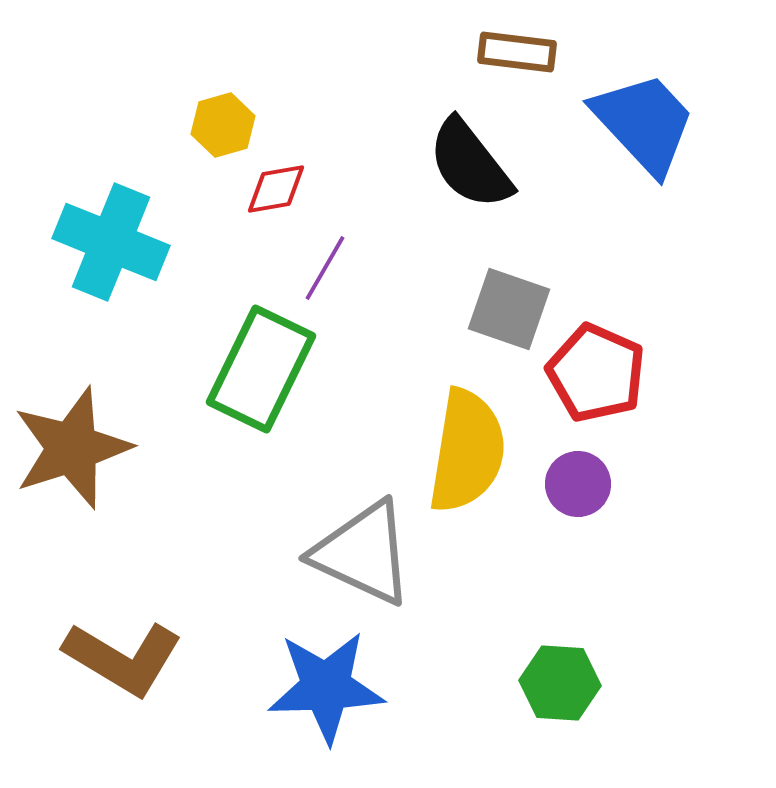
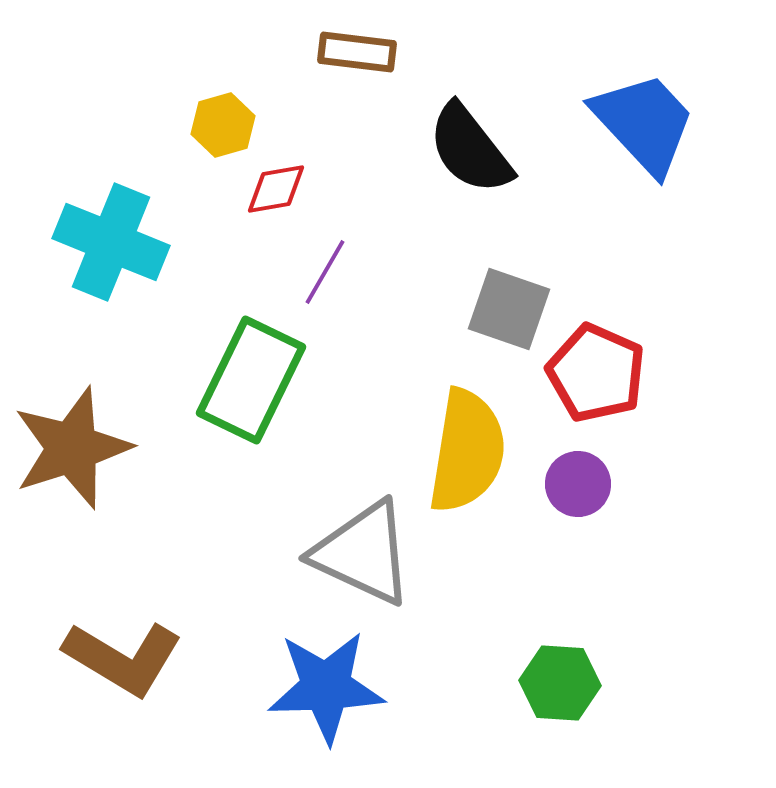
brown rectangle: moved 160 px left
black semicircle: moved 15 px up
purple line: moved 4 px down
green rectangle: moved 10 px left, 11 px down
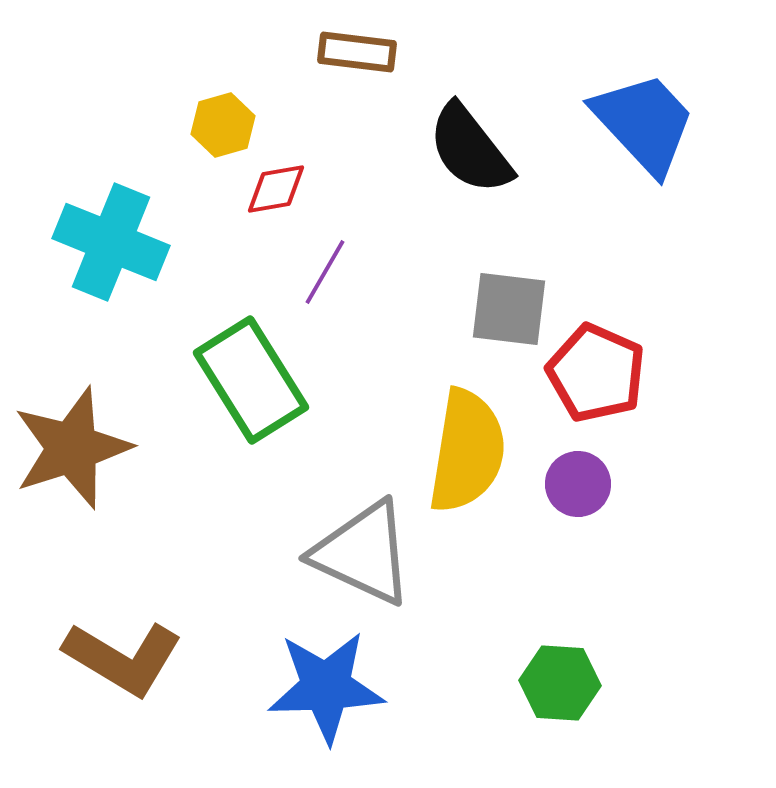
gray square: rotated 12 degrees counterclockwise
green rectangle: rotated 58 degrees counterclockwise
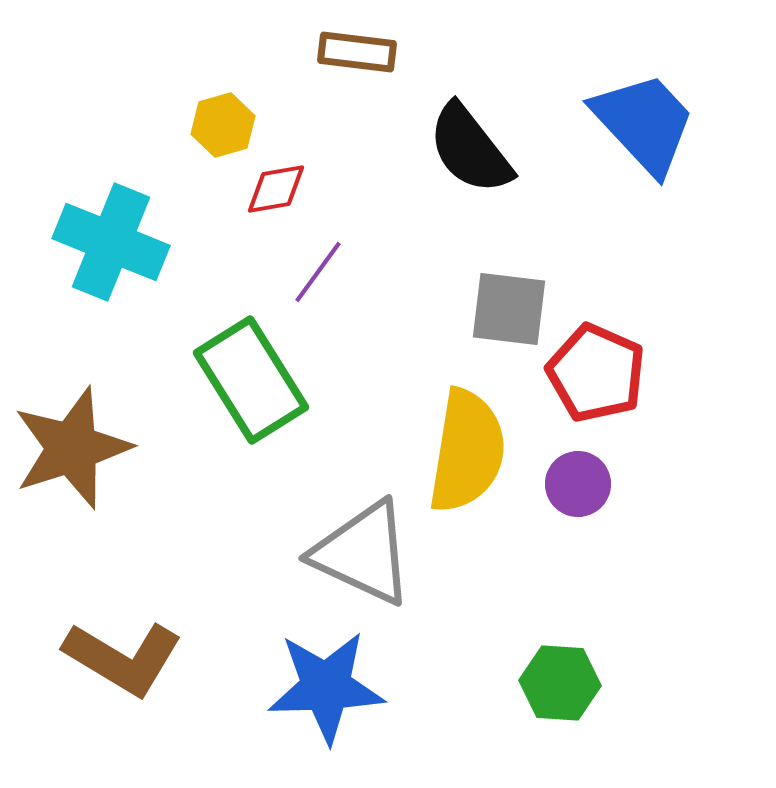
purple line: moved 7 px left; rotated 6 degrees clockwise
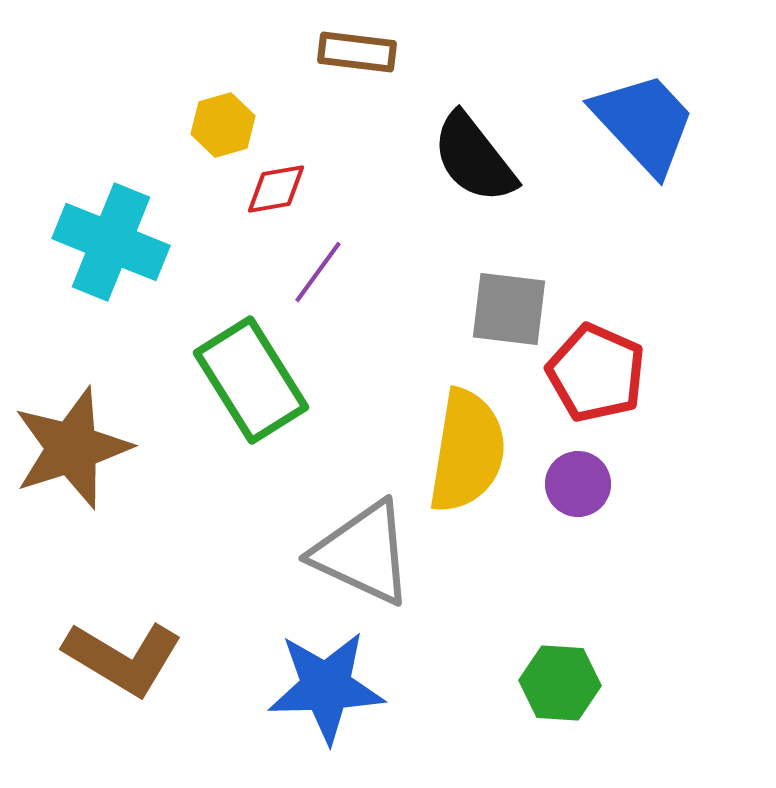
black semicircle: moved 4 px right, 9 px down
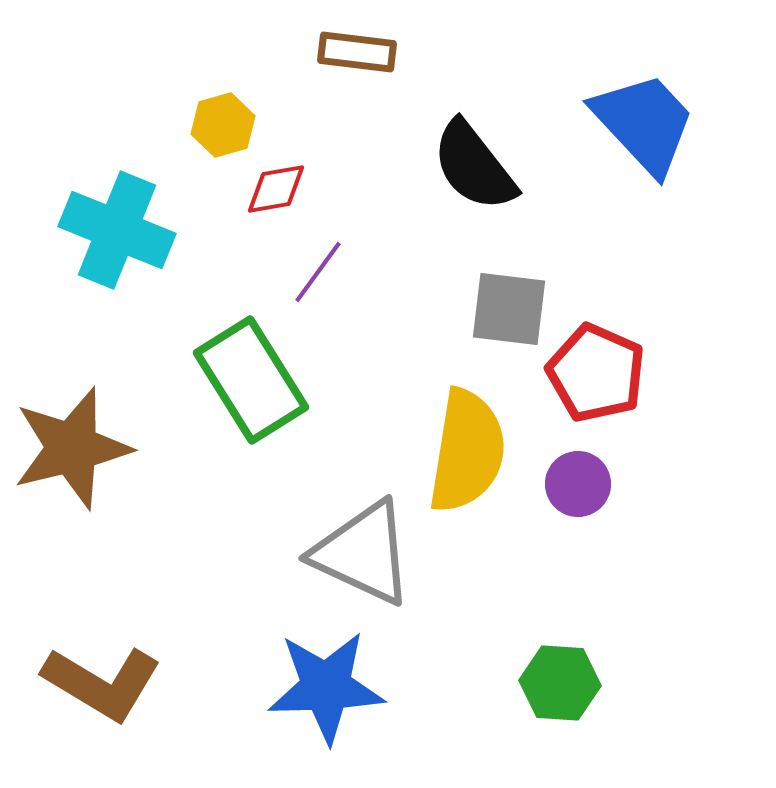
black semicircle: moved 8 px down
cyan cross: moved 6 px right, 12 px up
brown star: rotated 4 degrees clockwise
brown L-shape: moved 21 px left, 25 px down
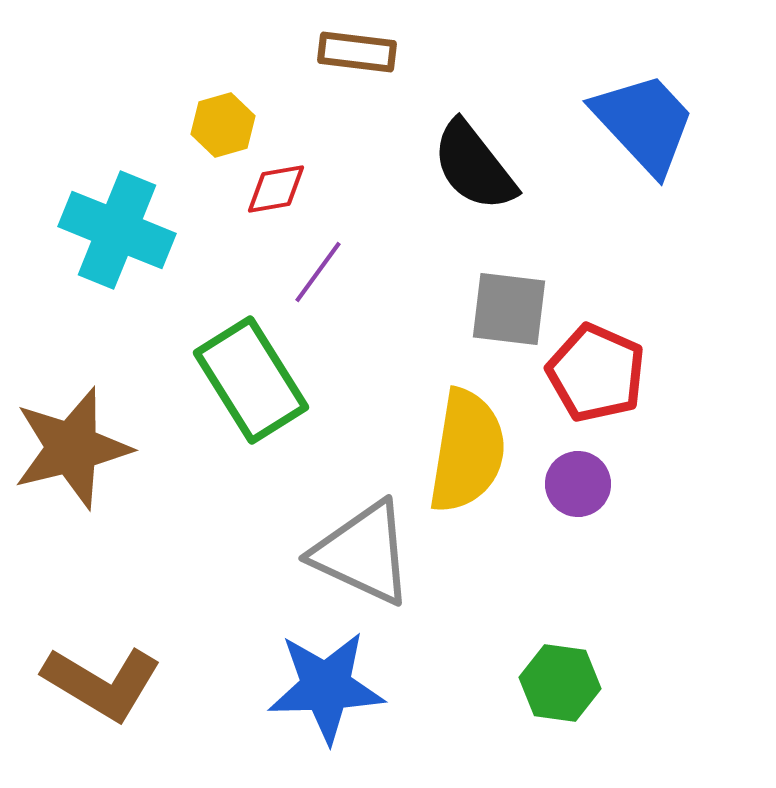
green hexagon: rotated 4 degrees clockwise
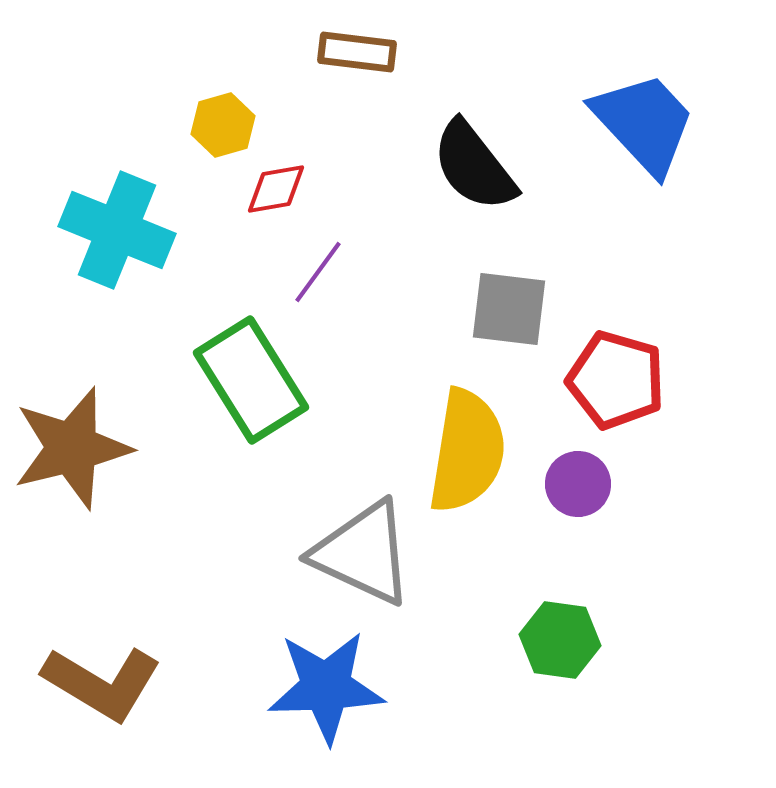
red pentagon: moved 20 px right, 7 px down; rotated 8 degrees counterclockwise
green hexagon: moved 43 px up
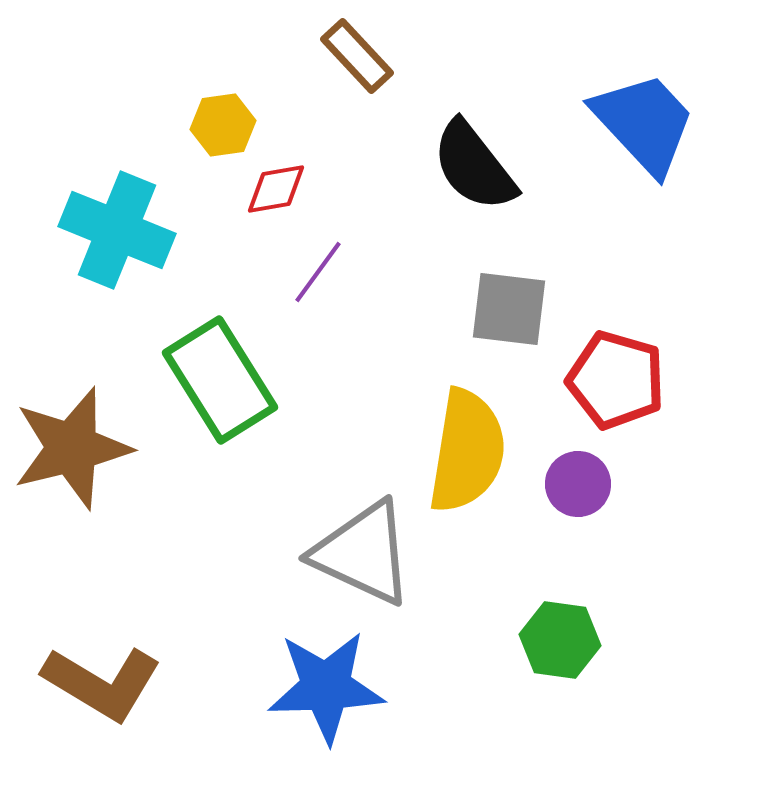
brown rectangle: moved 4 px down; rotated 40 degrees clockwise
yellow hexagon: rotated 8 degrees clockwise
green rectangle: moved 31 px left
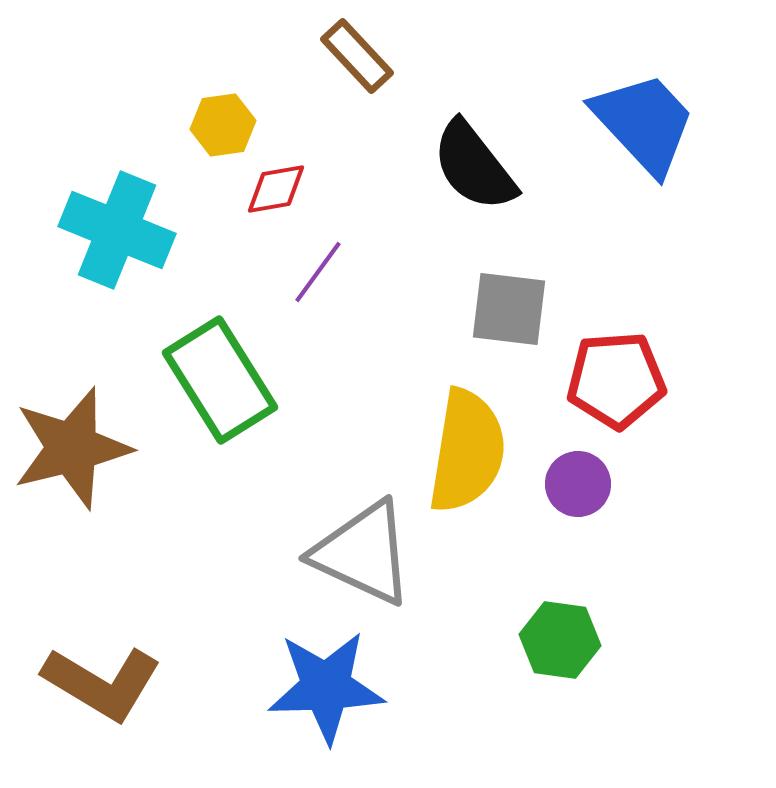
red pentagon: rotated 20 degrees counterclockwise
